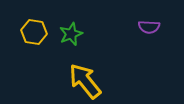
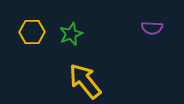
purple semicircle: moved 3 px right, 1 px down
yellow hexagon: moved 2 px left; rotated 10 degrees counterclockwise
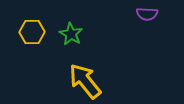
purple semicircle: moved 5 px left, 14 px up
green star: rotated 20 degrees counterclockwise
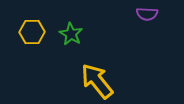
yellow arrow: moved 12 px right
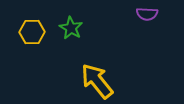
green star: moved 6 px up
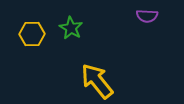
purple semicircle: moved 2 px down
yellow hexagon: moved 2 px down
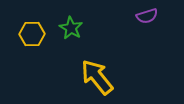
purple semicircle: rotated 20 degrees counterclockwise
yellow arrow: moved 4 px up
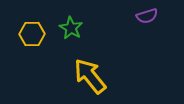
yellow arrow: moved 7 px left, 1 px up
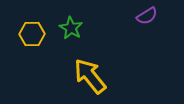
purple semicircle: rotated 15 degrees counterclockwise
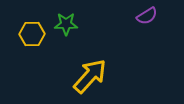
green star: moved 5 px left, 4 px up; rotated 30 degrees counterclockwise
yellow arrow: rotated 81 degrees clockwise
